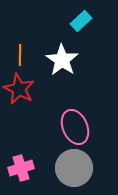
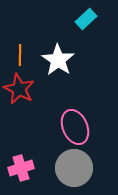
cyan rectangle: moved 5 px right, 2 px up
white star: moved 4 px left
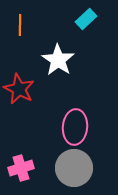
orange line: moved 30 px up
pink ellipse: rotated 28 degrees clockwise
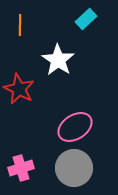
pink ellipse: rotated 52 degrees clockwise
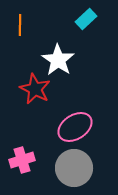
red star: moved 16 px right
pink cross: moved 1 px right, 8 px up
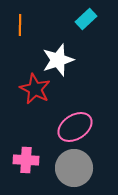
white star: rotated 20 degrees clockwise
pink cross: moved 4 px right; rotated 20 degrees clockwise
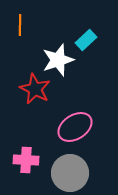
cyan rectangle: moved 21 px down
gray circle: moved 4 px left, 5 px down
